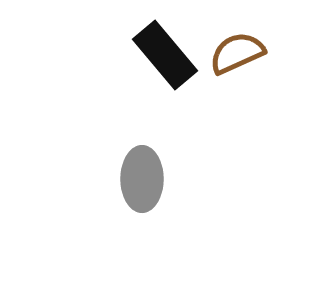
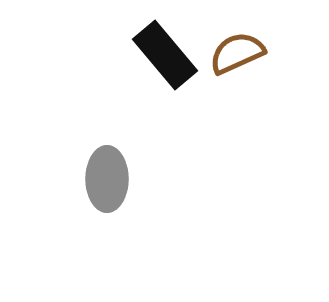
gray ellipse: moved 35 px left
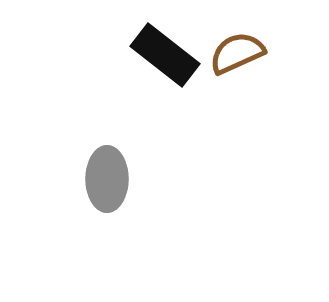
black rectangle: rotated 12 degrees counterclockwise
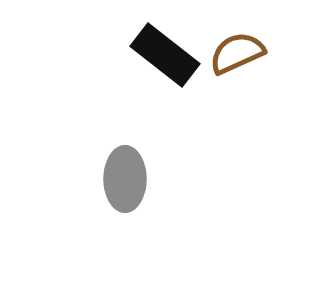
gray ellipse: moved 18 px right
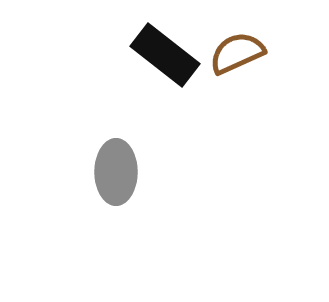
gray ellipse: moved 9 px left, 7 px up
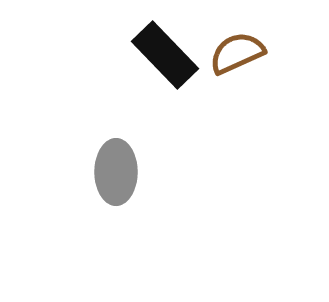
black rectangle: rotated 8 degrees clockwise
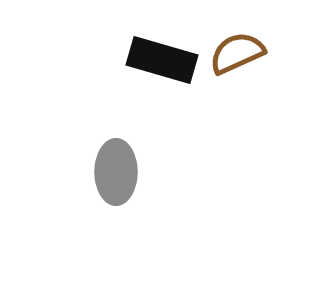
black rectangle: moved 3 px left, 5 px down; rotated 30 degrees counterclockwise
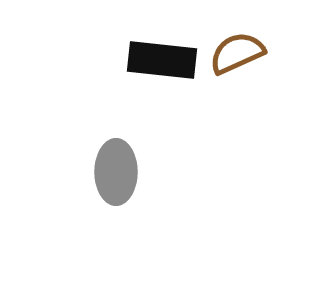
black rectangle: rotated 10 degrees counterclockwise
